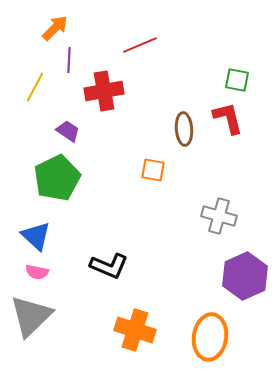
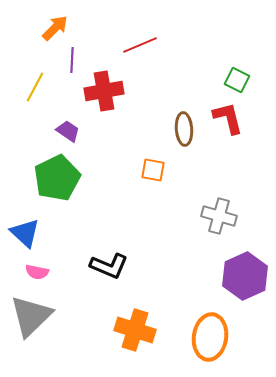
purple line: moved 3 px right
green square: rotated 15 degrees clockwise
blue triangle: moved 11 px left, 3 px up
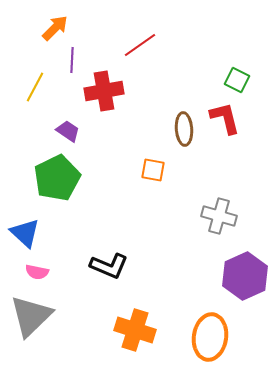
red line: rotated 12 degrees counterclockwise
red L-shape: moved 3 px left
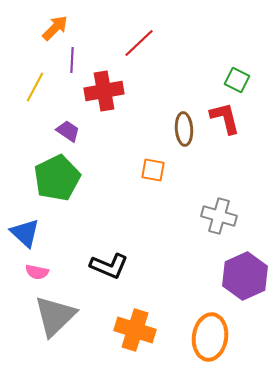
red line: moved 1 px left, 2 px up; rotated 8 degrees counterclockwise
gray triangle: moved 24 px right
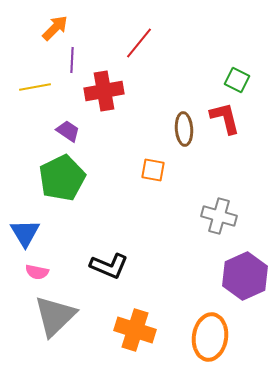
red line: rotated 8 degrees counterclockwise
yellow line: rotated 52 degrees clockwise
green pentagon: moved 5 px right
blue triangle: rotated 16 degrees clockwise
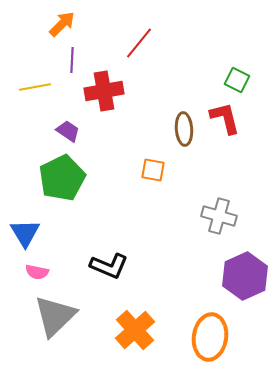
orange arrow: moved 7 px right, 4 px up
orange cross: rotated 30 degrees clockwise
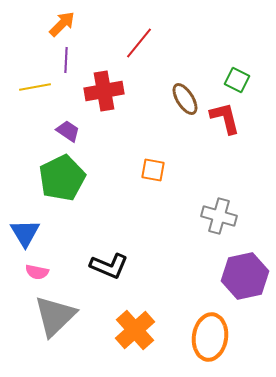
purple line: moved 6 px left
brown ellipse: moved 1 px right, 30 px up; rotated 28 degrees counterclockwise
purple hexagon: rotated 12 degrees clockwise
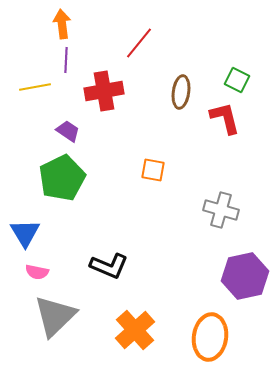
orange arrow: rotated 52 degrees counterclockwise
brown ellipse: moved 4 px left, 7 px up; rotated 40 degrees clockwise
gray cross: moved 2 px right, 6 px up
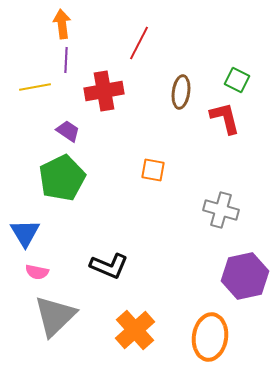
red line: rotated 12 degrees counterclockwise
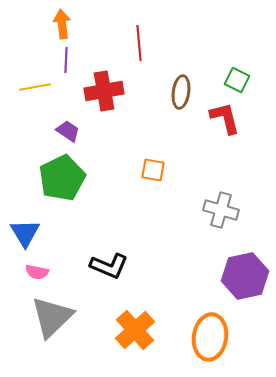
red line: rotated 32 degrees counterclockwise
gray triangle: moved 3 px left, 1 px down
